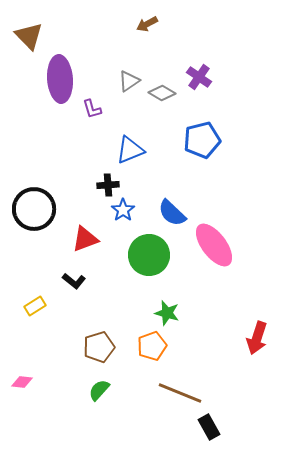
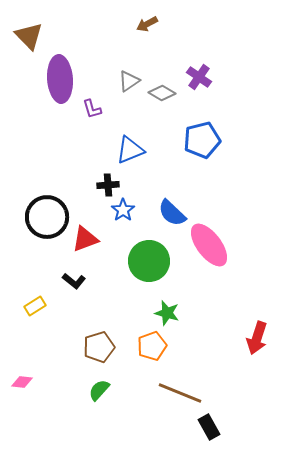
black circle: moved 13 px right, 8 px down
pink ellipse: moved 5 px left
green circle: moved 6 px down
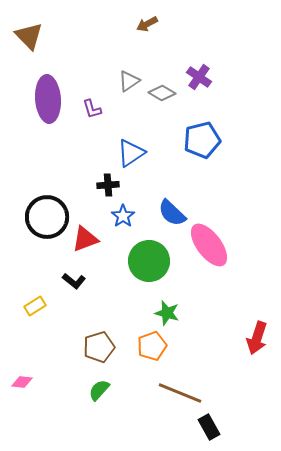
purple ellipse: moved 12 px left, 20 px down
blue triangle: moved 1 px right, 3 px down; rotated 12 degrees counterclockwise
blue star: moved 6 px down
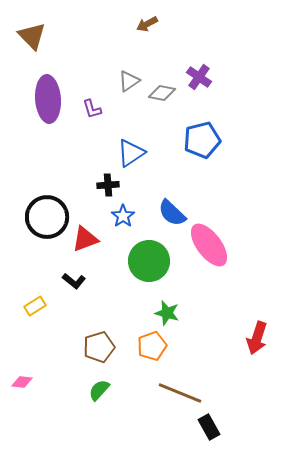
brown triangle: moved 3 px right
gray diamond: rotated 20 degrees counterclockwise
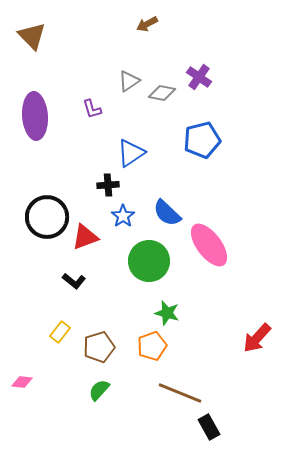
purple ellipse: moved 13 px left, 17 px down
blue semicircle: moved 5 px left
red triangle: moved 2 px up
yellow rectangle: moved 25 px right, 26 px down; rotated 20 degrees counterclockwise
red arrow: rotated 24 degrees clockwise
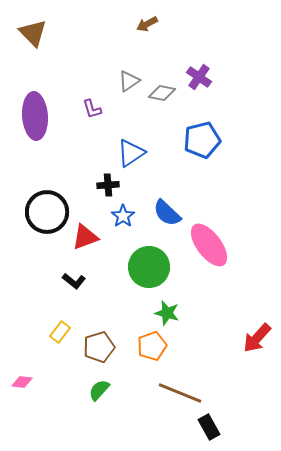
brown triangle: moved 1 px right, 3 px up
black circle: moved 5 px up
green circle: moved 6 px down
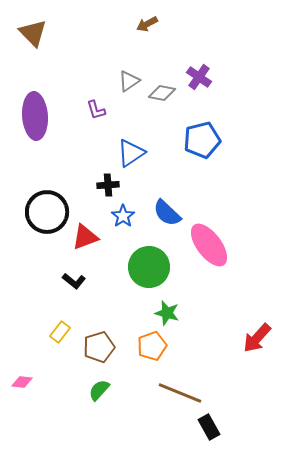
purple L-shape: moved 4 px right, 1 px down
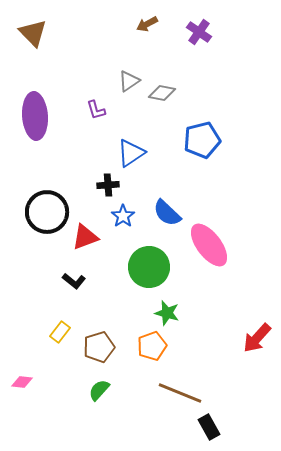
purple cross: moved 45 px up
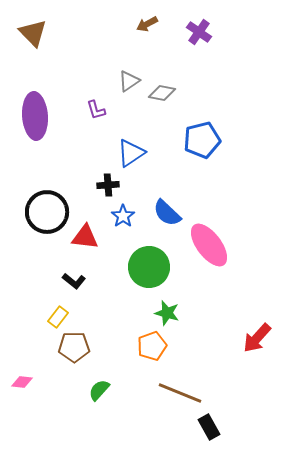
red triangle: rotated 28 degrees clockwise
yellow rectangle: moved 2 px left, 15 px up
brown pentagon: moved 25 px left; rotated 16 degrees clockwise
